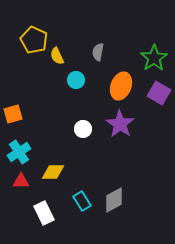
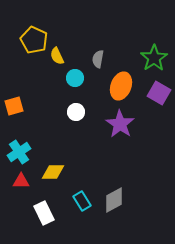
gray semicircle: moved 7 px down
cyan circle: moved 1 px left, 2 px up
orange square: moved 1 px right, 8 px up
white circle: moved 7 px left, 17 px up
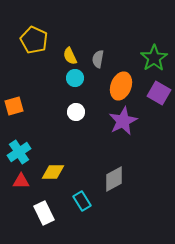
yellow semicircle: moved 13 px right
purple star: moved 3 px right, 3 px up; rotated 12 degrees clockwise
gray diamond: moved 21 px up
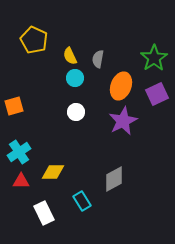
purple square: moved 2 px left, 1 px down; rotated 35 degrees clockwise
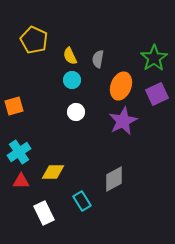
cyan circle: moved 3 px left, 2 px down
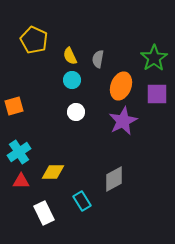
purple square: rotated 25 degrees clockwise
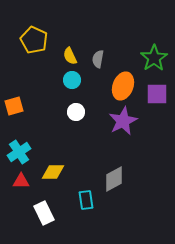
orange ellipse: moved 2 px right
cyan rectangle: moved 4 px right, 1 px up; rotated 24 degrees clockwise
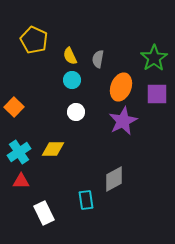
orange ellipse: moved 2 px left, 1 px down
orange square: moved 1 px down; rotated 30 degrees counterclockwise
yellow diamond: moved 23 px up
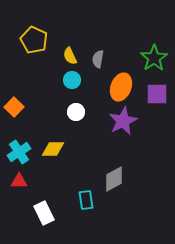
red triangle: moved 2 px left
